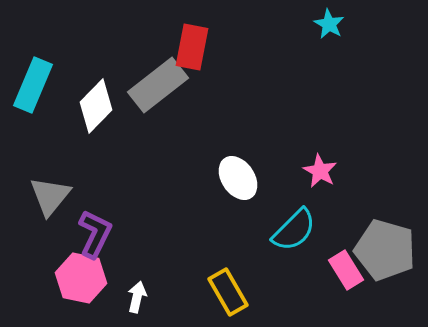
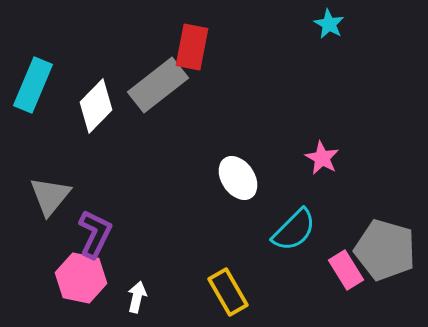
pink star: moved 2 px right, 13 px up
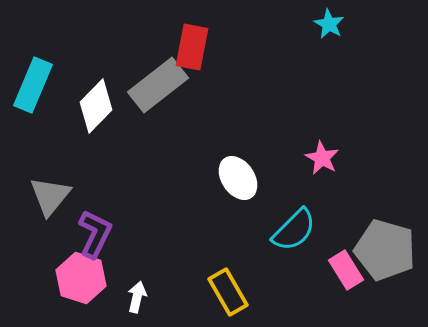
pink hexagon: rotated 6 degrees clockwise
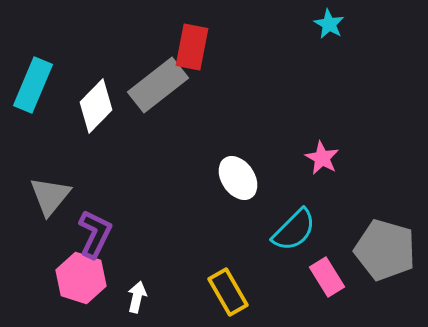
pink rectangle: moved 19 px left, 7 px down
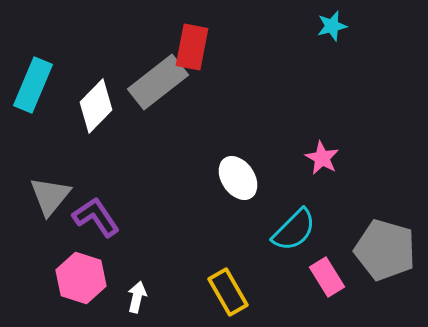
cyan star: moved 3 px right, 2 px down; rotated 28 degrees clockwise
gray rectangle: moved 3 px up
purple L-shape: moved 1 px right, 17 px up; rotated 60 degrees counterclockwise
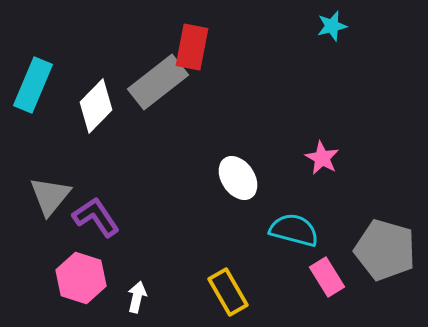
cyan semicircle: rotated 120 degrees counterclockwise
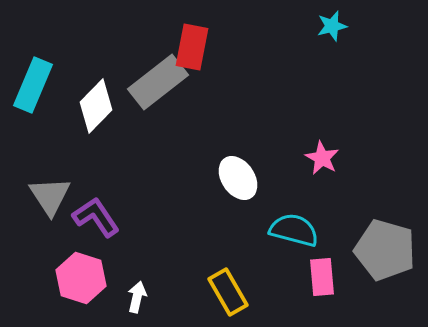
gray triangle: rotated 12 degrees counterclockwise
pink rectangle: moved 5 px left; rotated 27 degrees clockwise
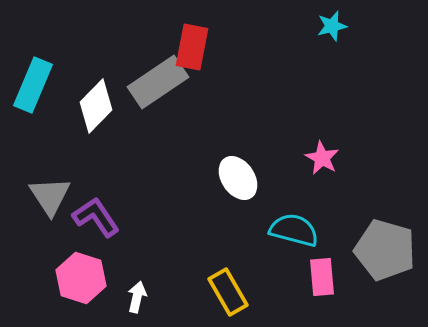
gray rectangle: rotated 4 degrees clockwise
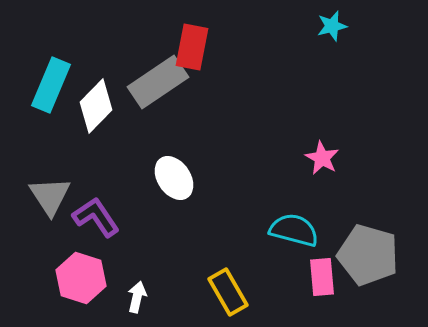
cyan rectangle: moved 18 px right
white ellipse: moved 64 px left
gray pentagon: moved 17 px left, 5 px down
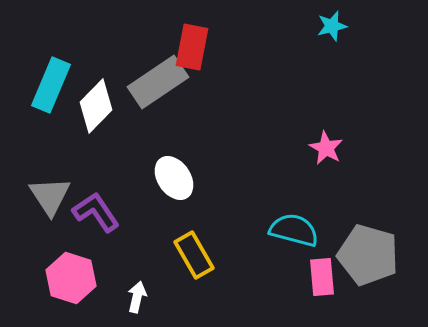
pink star: moved 4 px right, 10 px up
purple L-shape: moved 5 px up
pink hexagon: moved 10 px left
yellow rectangle: moved 34 px left, 37 px up
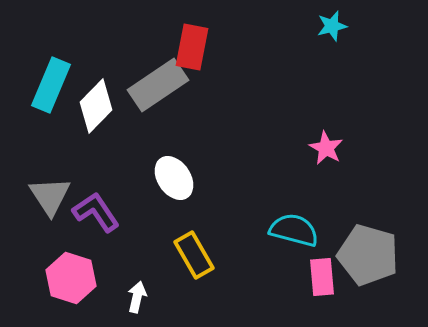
gray rectangle: moved 3 px down
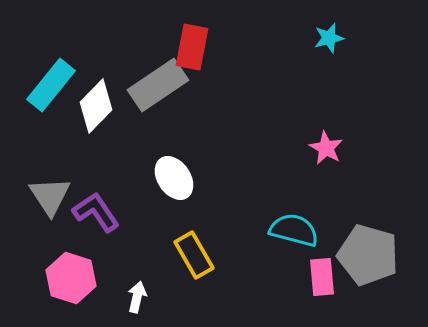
cyan star: moved 3 px left, 12 px down
cyan rectangle: rotated 16 degrees clockwise
